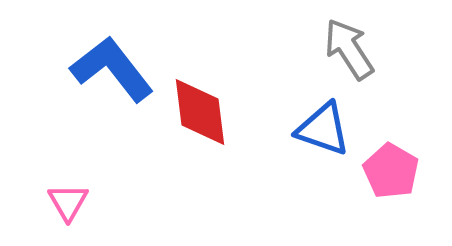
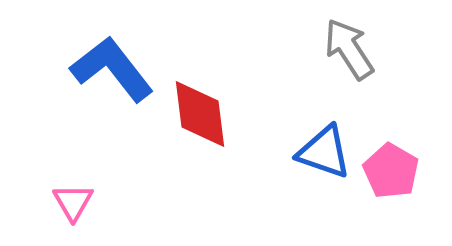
red diamond: moved 2 px down
blue triangle: moved 1 px right, 23 px down
pink triangle: moved 5 px right
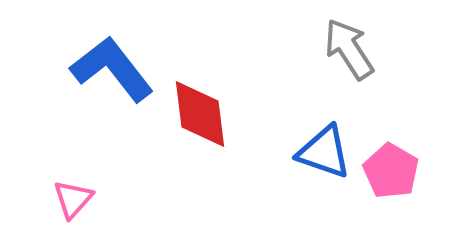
pink triangle: moved 3 px up; rotated 12 degrees clockwise
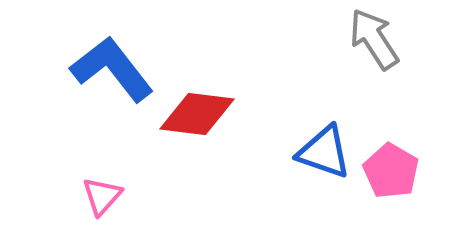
gray arrow: moved 25 px right, 10 px up
red diamond: moved 3 px left; rotated 76 degrees counterclockwise
pink triangle: moved 29 px right, 3 px up
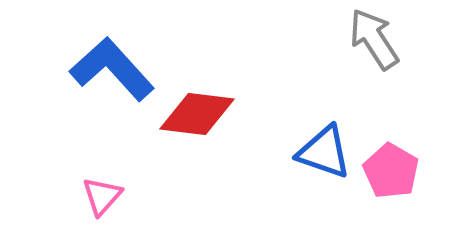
blue L-shape: rotated 4 degrees counterclockwise
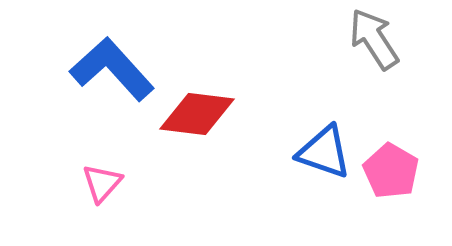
pink triangle: moved 13 px up
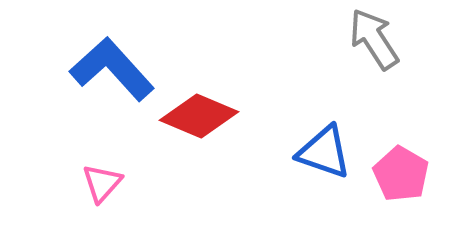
red diamond: moved 2 px right, 2 px down; rotated 16 degrees clockwise
pink pentagon: moved 10 px right, 3 px down
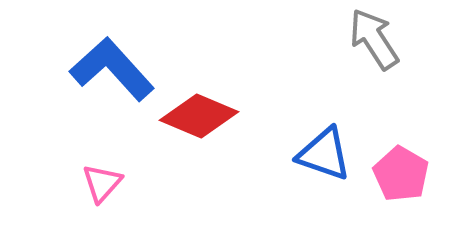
blue triangle: moved 2 px down
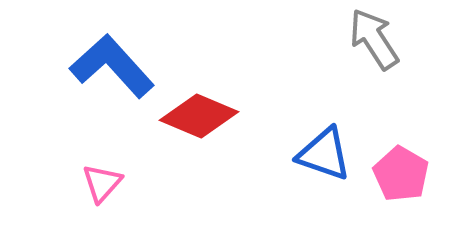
blue L-shape: moved 3 px up
